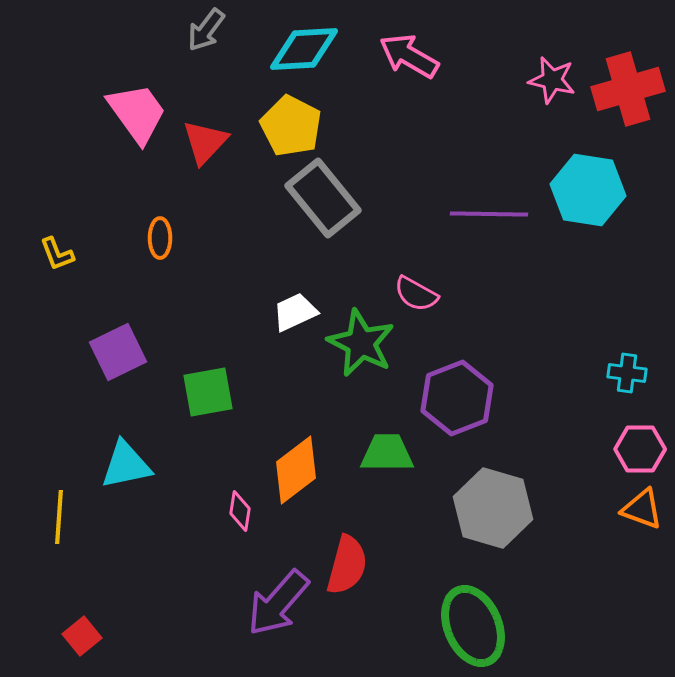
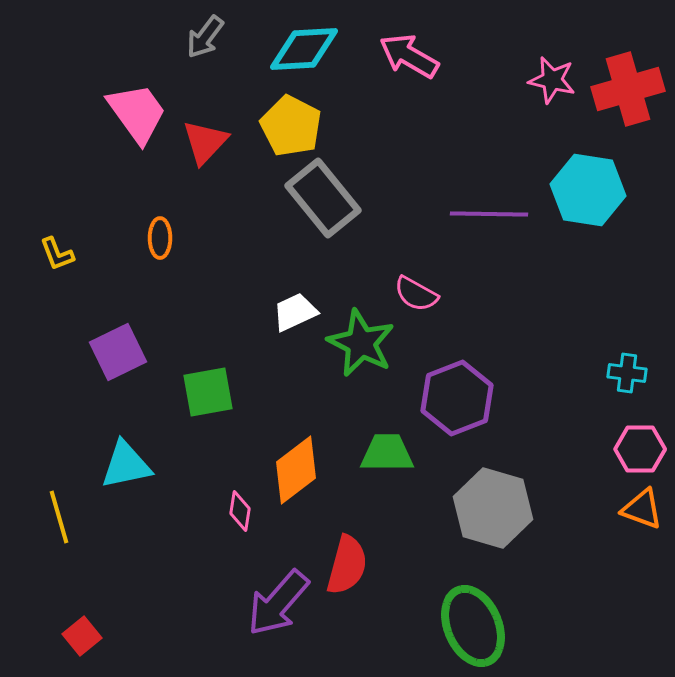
gray arrow: moved 1 px left, 7 px down
yellow line: rotated 20 degrees counterclockwise
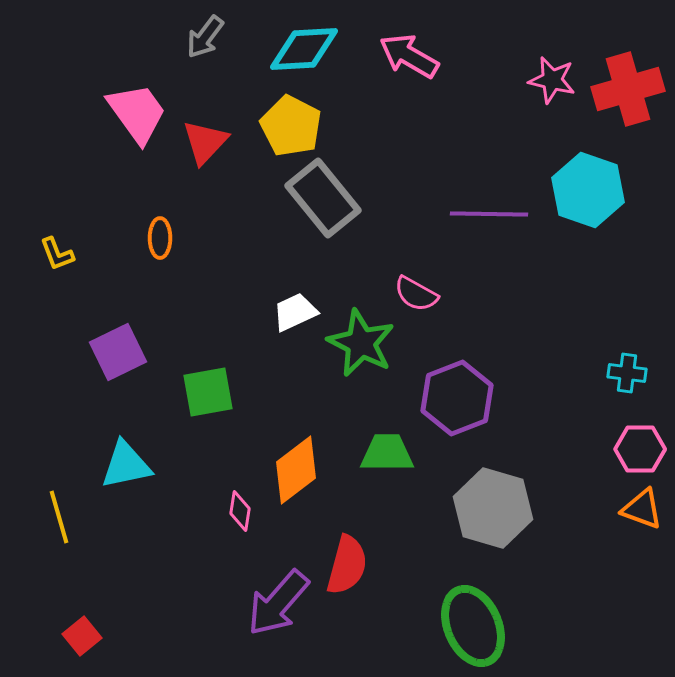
cyan hexagon: rotated 10 degrees clockwise
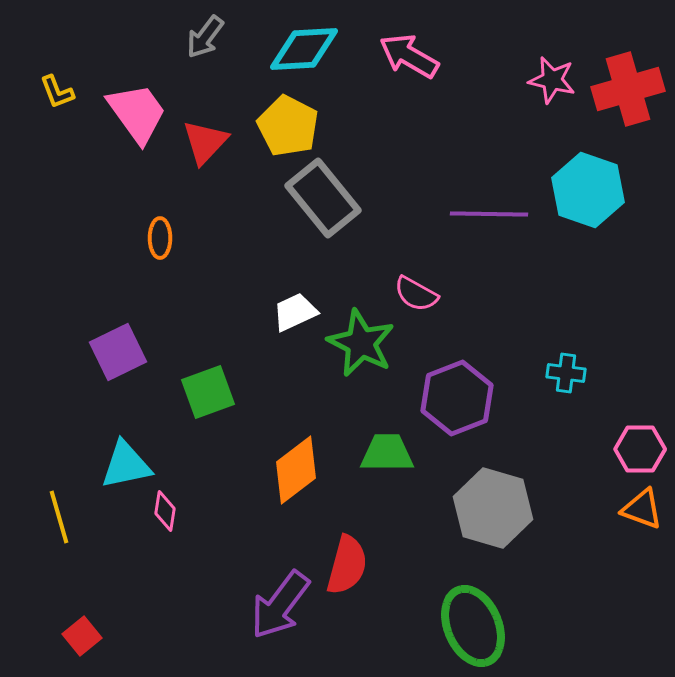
yellow pentagon: moved 3 px left
yellow L-shape: moved 162 px up
cyan cross: moved 61 px left
green square: rotated 10 degrees counterclockwise
pink diamond: moved 75 px left
purple arrow: moved 2 px right, 2 px down; rotated 4 degrees counterclockwise
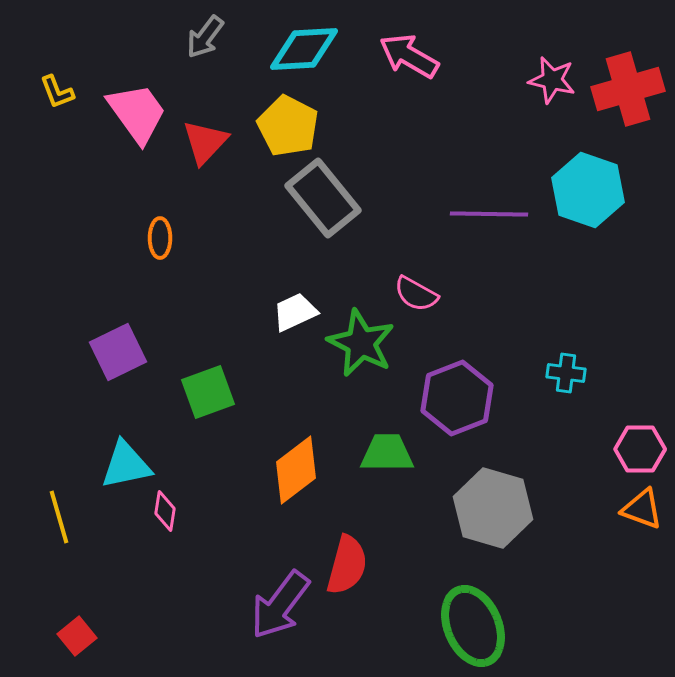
red square: moved 5 px left
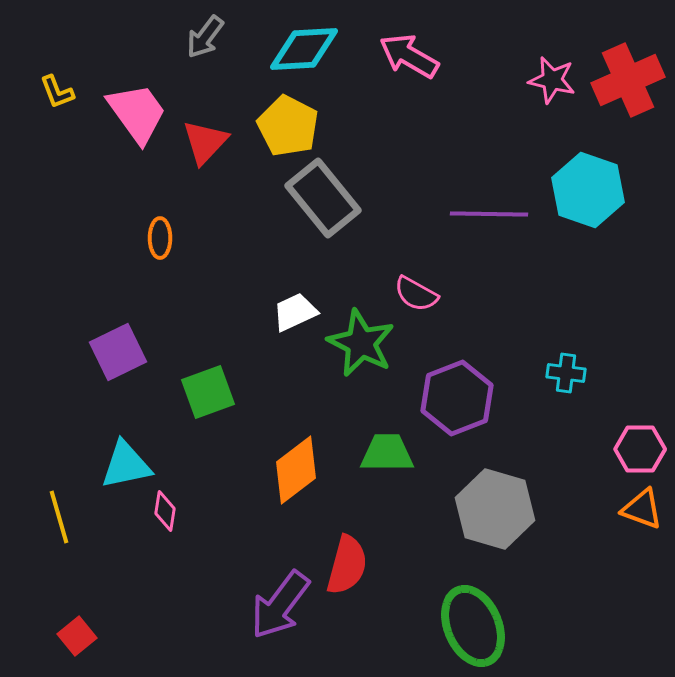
red cross: moved 9 px up; rotated 8 degrees counterclockwise
gray hexagon: moved 2 px right, 1 px down
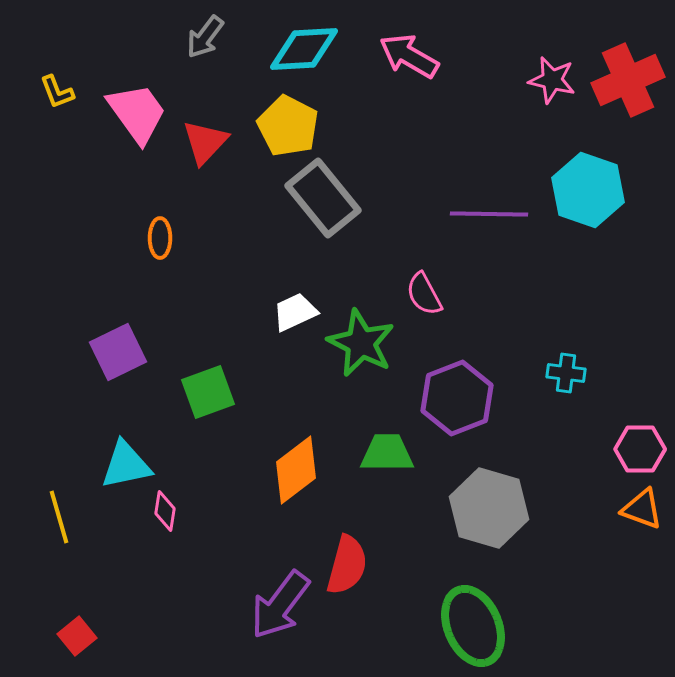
pink semicircle: moved 8 px right; rotated 33 degrees clockwise
gray hexagon: moved 6 px left, 1 px up
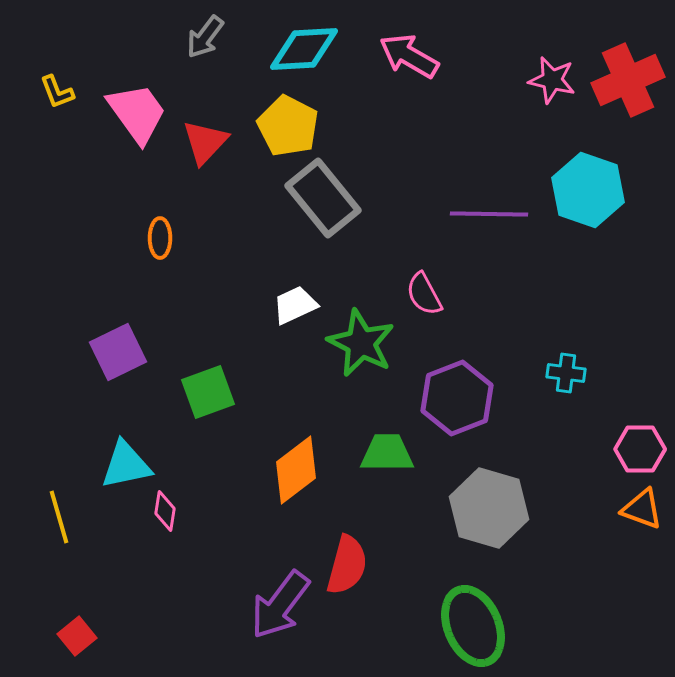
white trapezoid: moved 7 px up
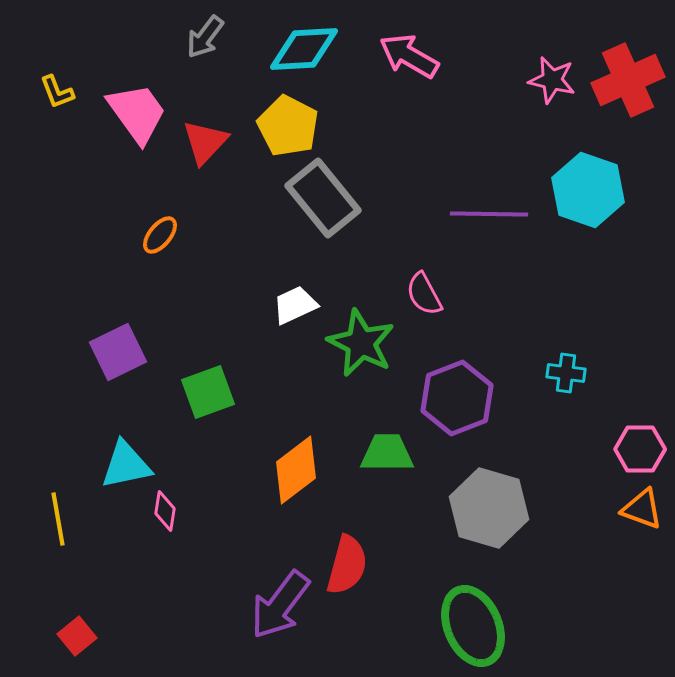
orange ellipse: moved 3 px up; rotated 39 degrees clockwise
yellow line: moved 1 px left, 2 px down; rotated 6 degrees clockwise
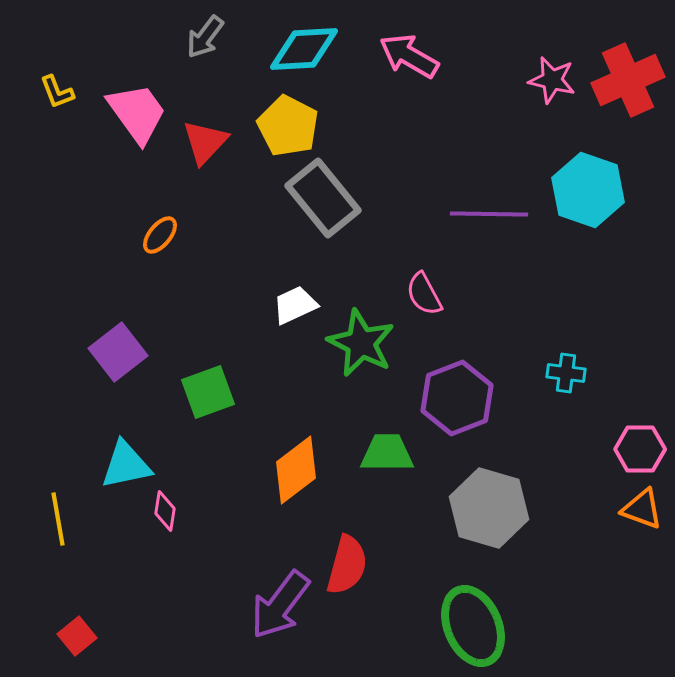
purple square: rotated 12 degrees counterclockwise
